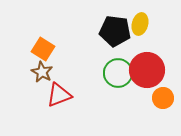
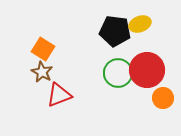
yellow ellipse: rotated 55 degrees clockwise
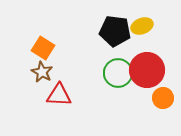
yellow ellipse: moved 2 px right, 2 px down
orange square: moved 1 px up
red triangle: rotated 24 degrees clockwise
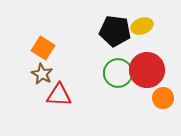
brown star: moved 2 px down
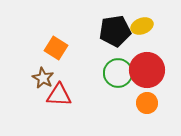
black pentagon: rotated 16 degrees counterclockwise
orange square: moved 13 px right
brown star: moved 1 px right, 4 px down
orange circle: moved 16 px left, 5 px down
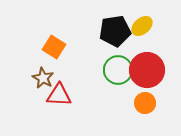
yellow ellipse: rotated 20 degrees counterclockwise
orange square: moved 2 px left, 1 px up
green circle: moved 3 px up
orange circle: moved 2 px left
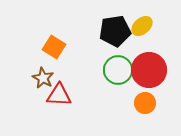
red circle: moved 2 px right
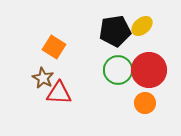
red triangle: moved 2 px up
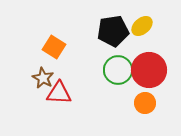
black pentagon: moved 2 px left
